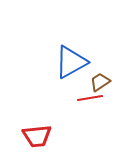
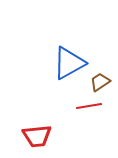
blue triangle: moved 2 px left, 1 px down
red line: moved 1 px left, 8 px down
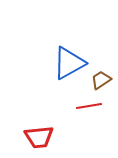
brown trapezoid: moved 1 px right, 2 px up
red trapezoid: moved 2 px right, 1 px down
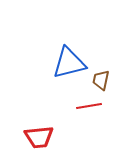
blue triangle: rotated 15 degrees clockwise
brown trapezoid: rotated 45 degrees counterclockwise
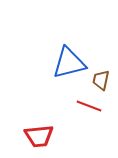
red line: rotated 30 degrees clockwise
red trapezoid: moved 1 px up
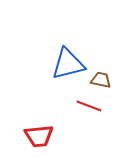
blue triangle: moved 1 px left, 1 px down
brown trapezoid: rotated 90 degrees clockwise
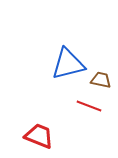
red trapezoid: rotated 152 degrees counterclockwise
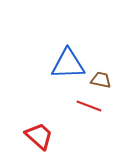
blue triangle: rotated 12 degrees clockwise
red trapezoid: rotated 20 degrees clockwise
